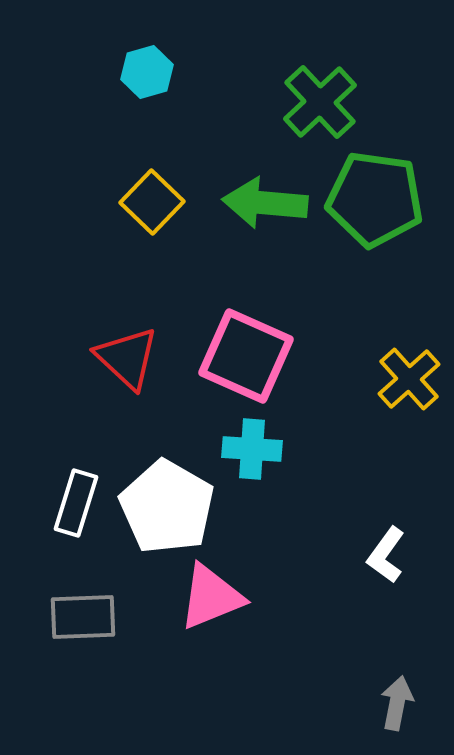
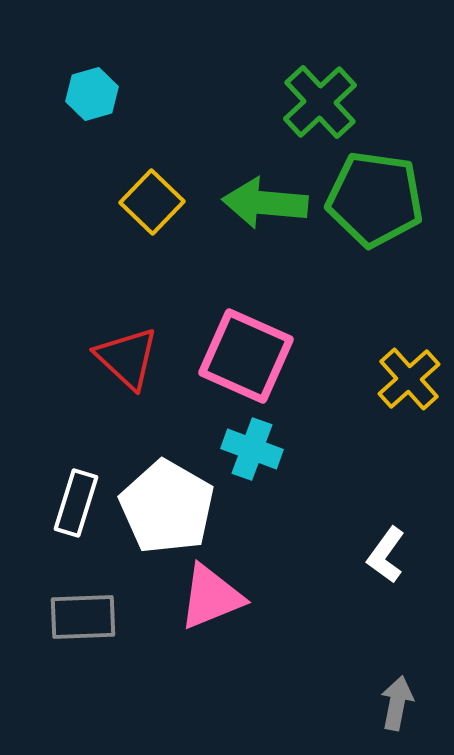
cyan hexagon: moved 55 px left, 22 px down
cyan cross: rotated 16 degrees clockwise
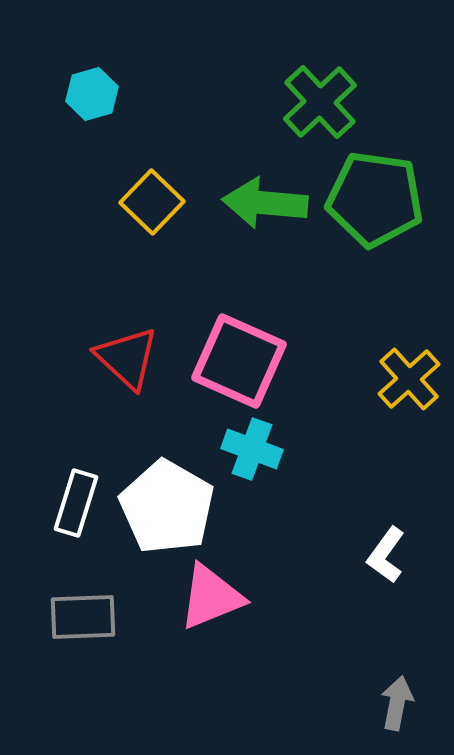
pink square: moved 7 px left, 5 px down
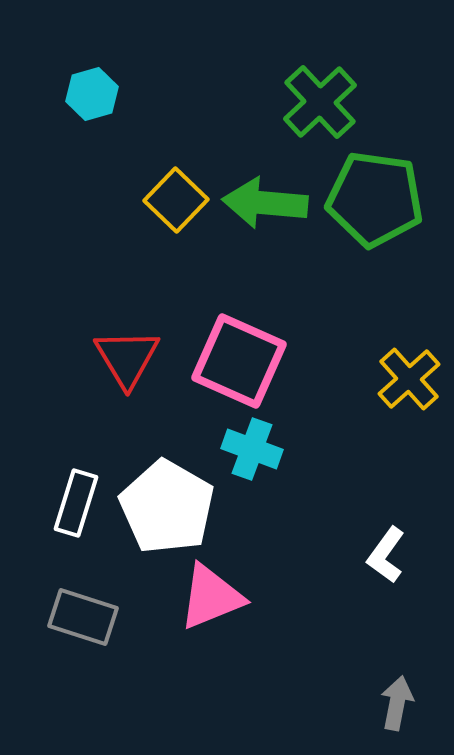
yellow square: moved 24 px right, 2 px up
red triangle: rotated 16 degrees clockwise
gray rectangle: rotated 20 degrees clockwise
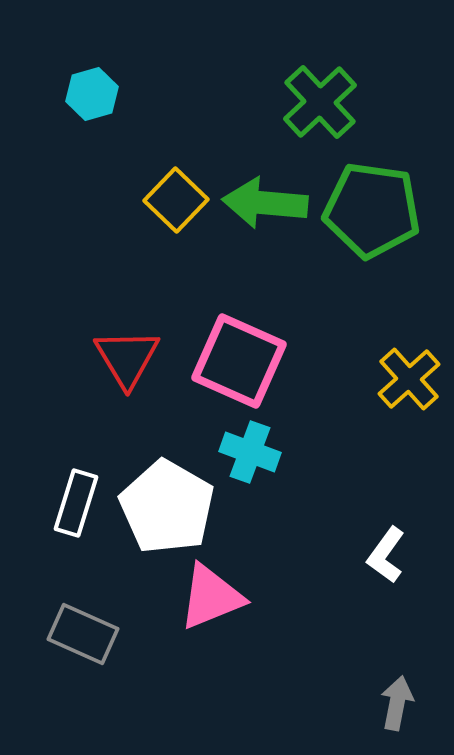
green pentagon: moved 3 px left, 11 px down
cyan cross: moved 2 px left, 3 px down
gray rectangle: moved 17 px down; rotated 6 degrees clockwise
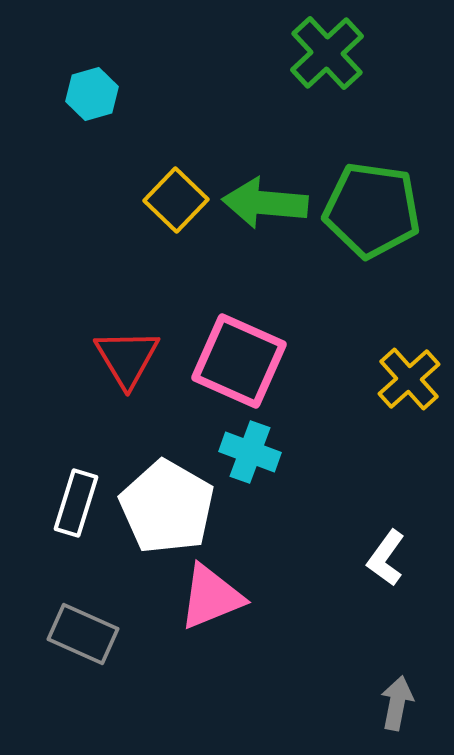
green cross: moved 7 px right, 49 px up
white L-shape: moved 3 px down
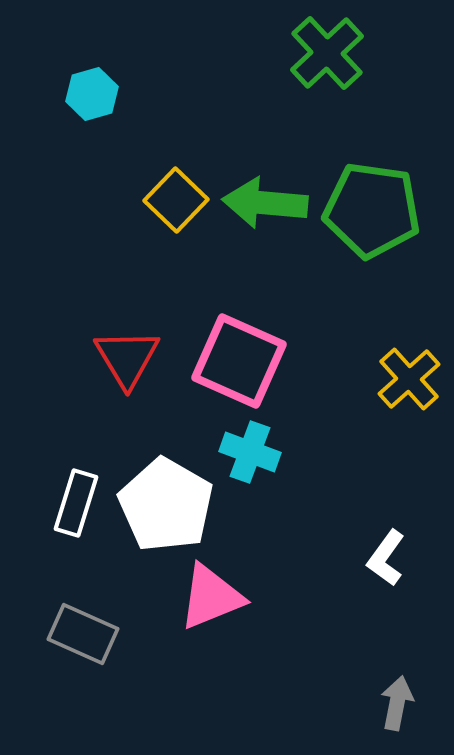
white pentagon: moved 1 px left, 2 px up
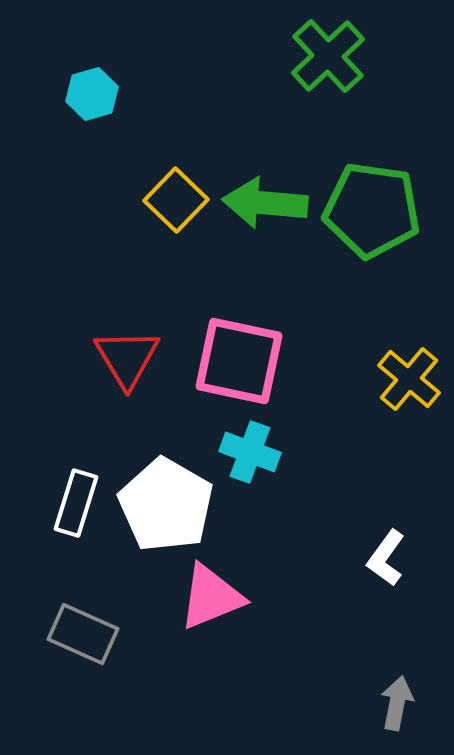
green cross: moved 1 px right, 3 px down
pink square: rotated 12 degrees counterclockwise
yellow cross: rotated 8 degrees counterclockwise
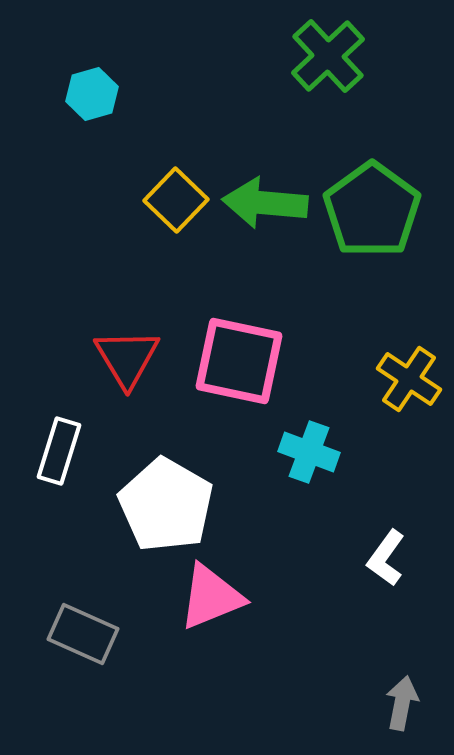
green pentagon: rotated 28 degrees clockwise
yellow cross: rotated 6 degrees counterclockwise
cyan cross: moved 59 px right
white rectangle: moved 17 px left, 52 px up
gray arrow: moved 5 px right
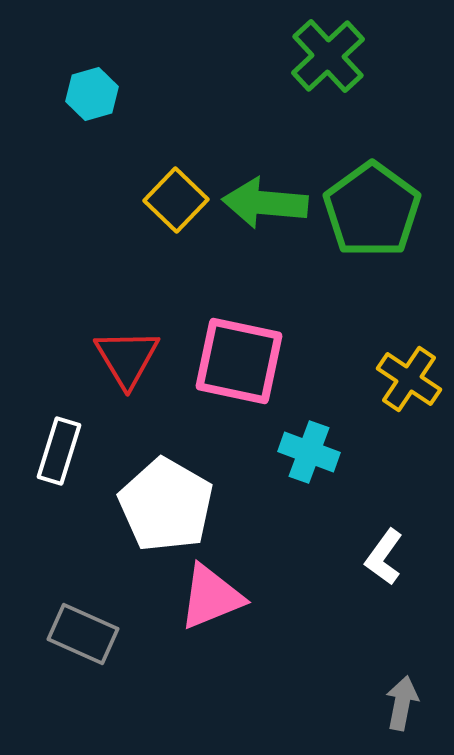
white L-shape: moved 2 px left, 1 px up
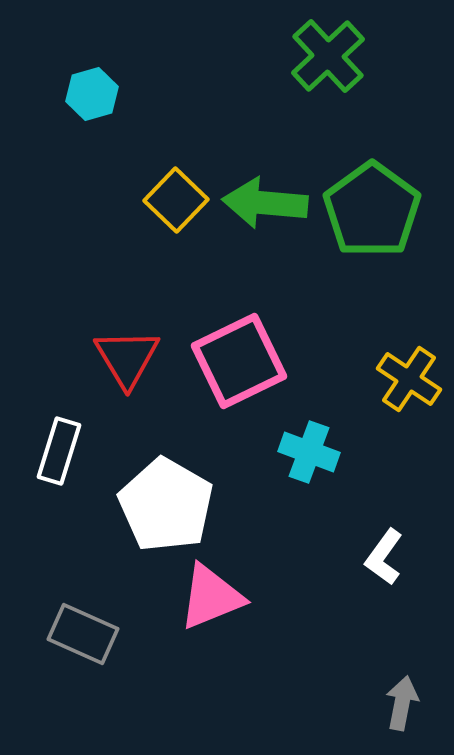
pink square: rotated 38 degrees counterclockwise
